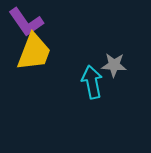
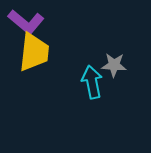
purple L-shape: rotated 15 degrees counterclockwise
yellow trapezoid: rotated 15 degrees counterclockwise
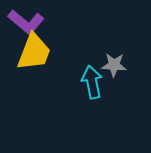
yellow trapezoid: rotated 15 degrees clockwise
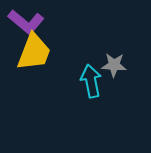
cyan arrow: moved 1 px left, 1 px up
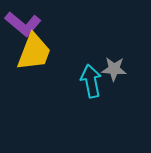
purple L-shape: moved 3 px left, 2 px down
gray star: moved 4 px down
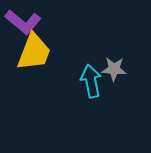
purple L-shape: moved 2 px up
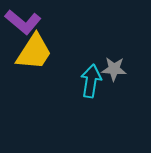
yellow trapezoid: rotated 12 degrees clockwise
cyan arrow: rotated 20 degrees clockwise
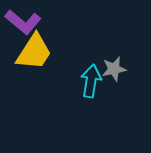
gray star: rotated 15 degrees counterclockwise
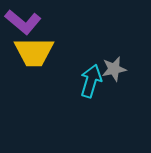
yellow trapezoid: rotated 57 degrees clockwise
cyan arrow: rotated 8 degrees clockwise
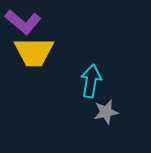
gray star: moved 8 px left, 43 px down
cyan arrow: rotated 8 degrees counterclockwise
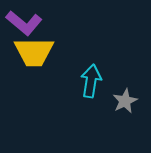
purple L-shape: moved 1 px right, 1 px down
gray star: moved 19 px right, 11 px up; rotated 15 degrees counterclockwise
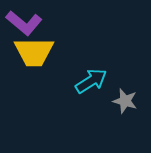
cyan arrow: rotated 48 degrees clockwise
gray star: rotated 30 degrees counterclockwise
